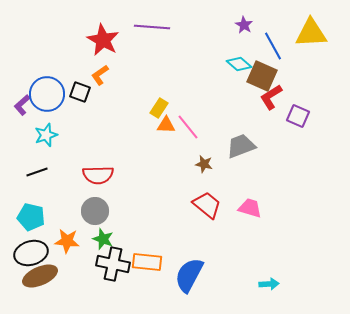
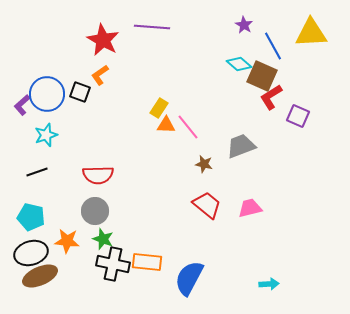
pink trapezoid: rotated 30 degrees counterclockwise
blue semicircle: moved 3 px down
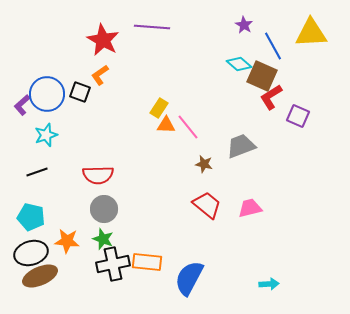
gray circle: moved 9 px right, 2 px up
black cross: rotated 24 degrees counterclockwise
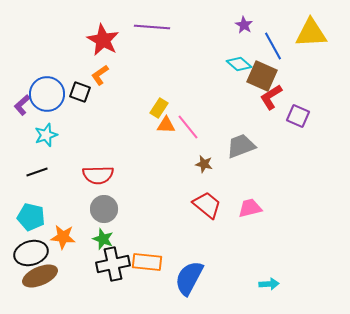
orange star: moved 4 px left, 4 px up
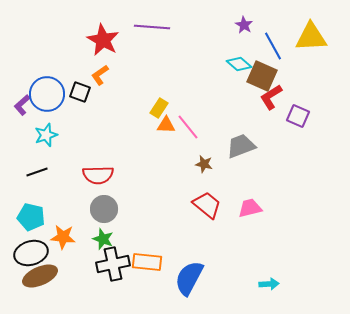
yellow triangle: moved 4 px down
